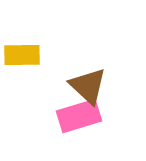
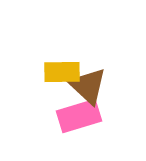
yellow rectangle: moved 40 px right, 17 px down
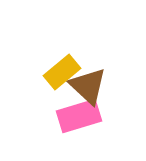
yellow rectangle: rotated 39 degrees counterclockwise
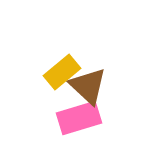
pink rectangle: moved 2 px down
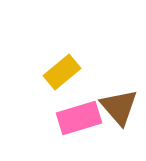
brown triangle: moved 31 px right, 21 px down; rotated 6 degrees clockwise
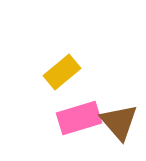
brown triangle: moved 15 px down
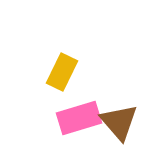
yellow rectangle: rotated 24 degrees counterclockwise
